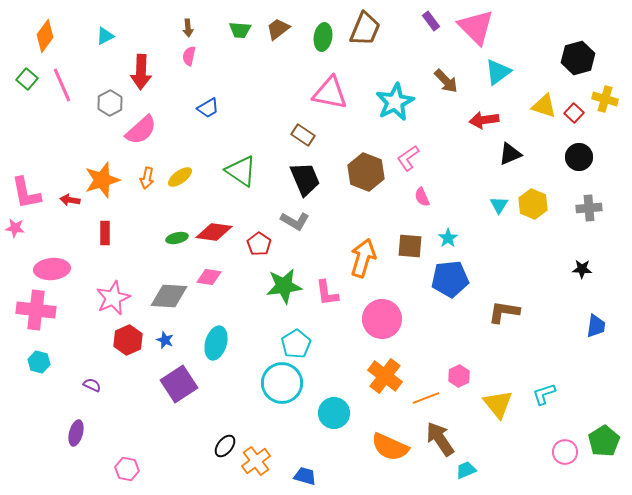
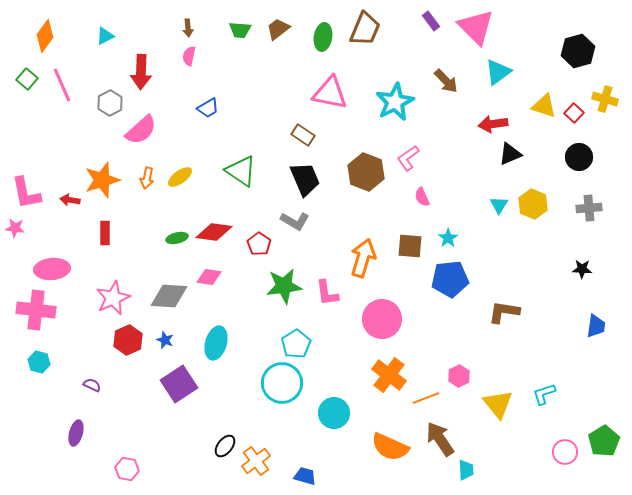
black hexagon at (578, 58): moved 7 px up
red arrow at (484, 120): moved 9 px right, 4 px down
orange cross at (385, 376): moved 4 px right, 1 px up
cyan trapezoid at (466, 470): rotated 110 degrees clockwise
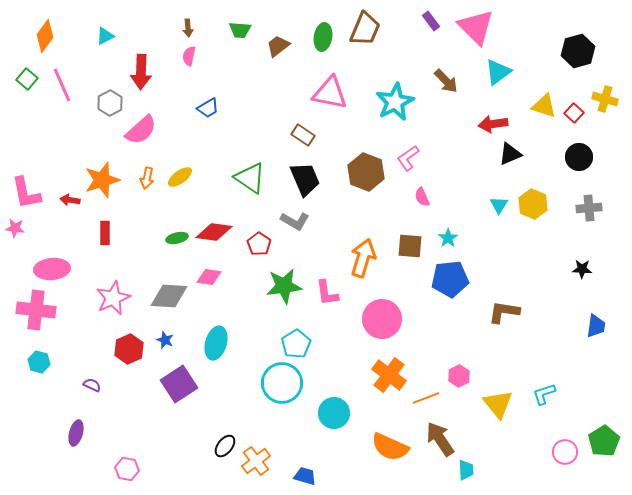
brown trapezoid at (278, 29): moved 17 px down
green triangle at (241, 171): moved 9 px right, 7 px down
red hexagon at (128, 340): moved 1 px right, 9 px down
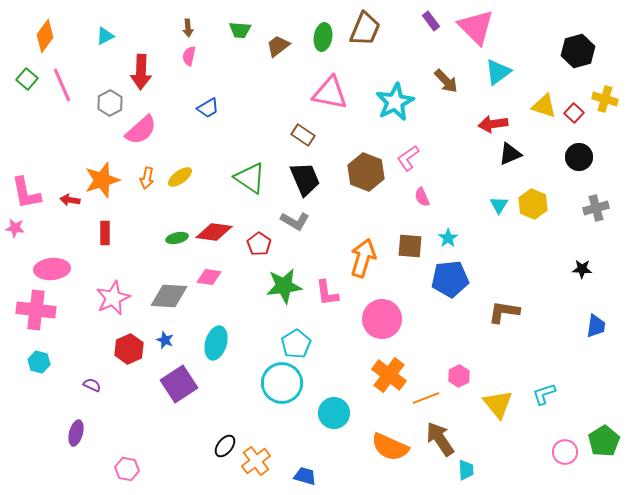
gray cross at (589, 208): moved 7 px right; rotated 10 degrees counterclockwise
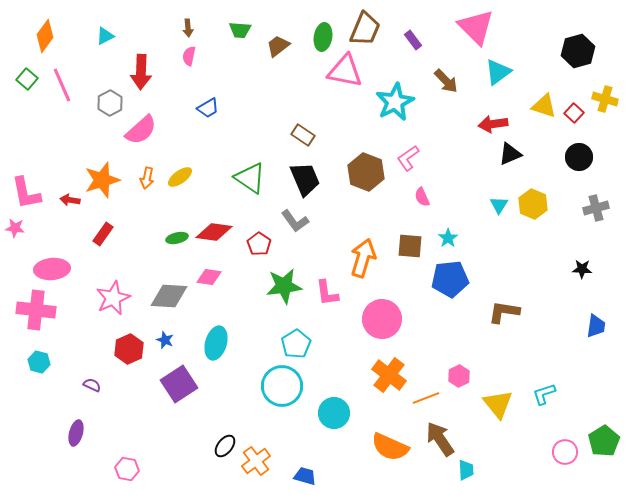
purple rectangle at (431, 21): moved 18 px left, 19 px down
pink triangle at (330, 93): moved 15 px right, 22 px up
gray L-shape at (295, 221): rotated 24 degrees clockwise
red rectangle at (105, 233): moved 2 px left, 1 px down; rotated 35 degrees clockwise
cyan circle at (282, 383): moved 3 px down
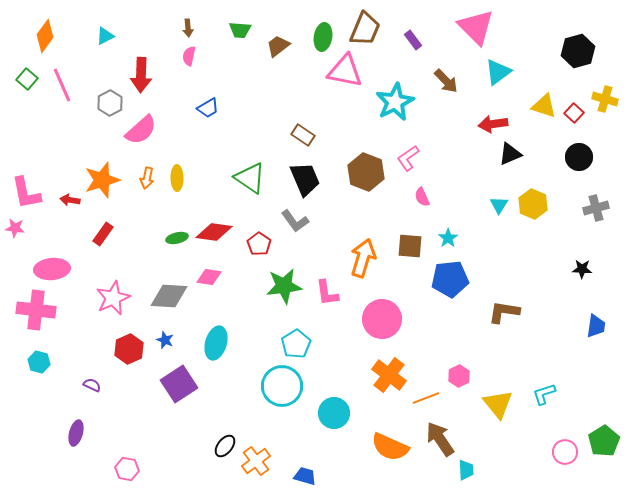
red arrow at (141, 72): moved 3 px down
yellow ellipse at (180, 177): moved 3 px left, 1 px down; rotated 55 degrees counterclockwise
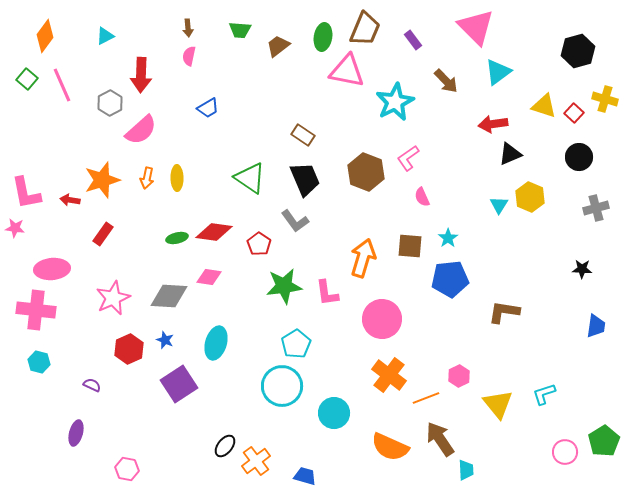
pink triangle at (345, 71): moved 2 px right
yellow hexagon at (533, 204): moved 3 px left, 7 px up
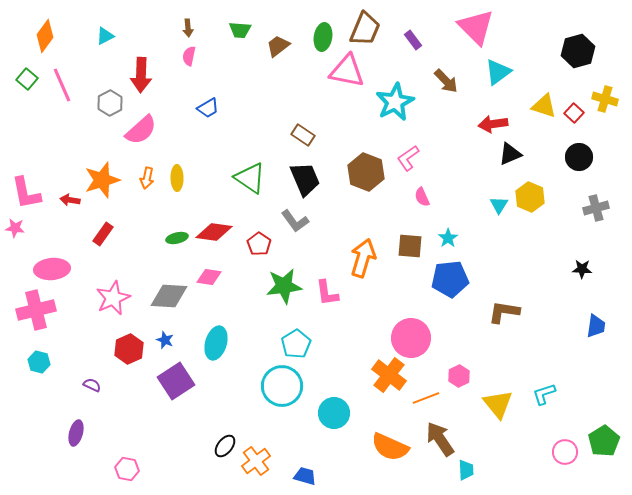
pink cross at (36, 310): rotated 21 degrees counterclockwise
pink circle at (382, 319): moved 29 px right, 19 px down
purple square at (179, 384): moved 3 px left, 3 px up
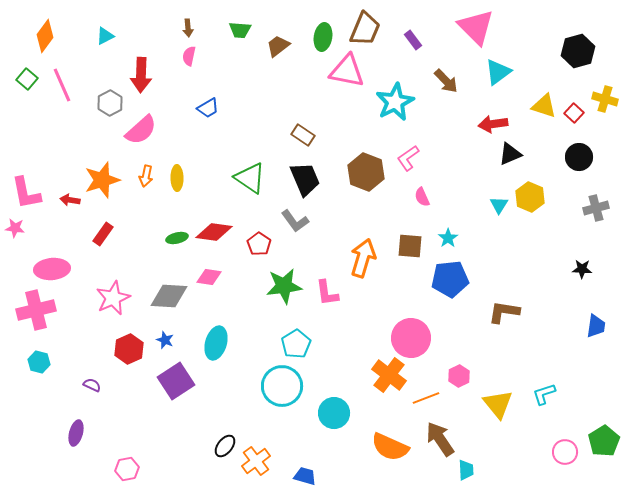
orange arrow at (147, 178): moved 1 px left, 2 px up
pink hexagon at (127, 469): rotated 20 degrees counterclockwise
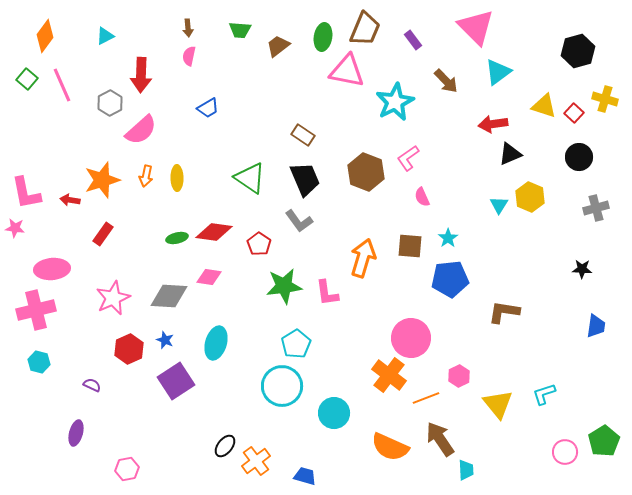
gray L-shape at (295, 221): moved 4 px right
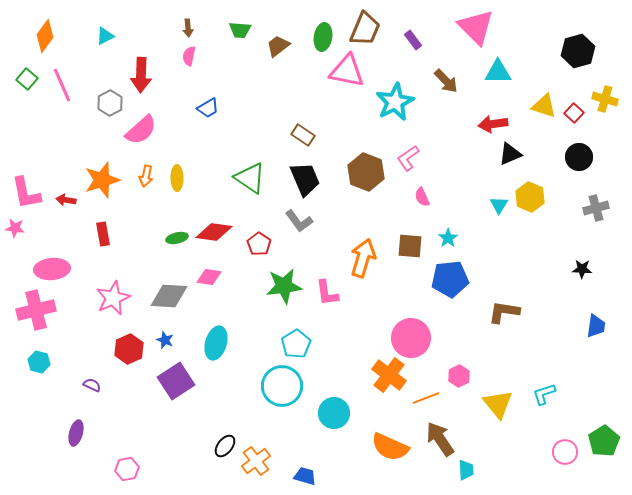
cyan triangle at (498, 72): rotated 36 degrees clockwise
red arrow at (70, 200): moved 4 px left
red rectangle at (103, 234): rotated 45 degrees counterclockwise
